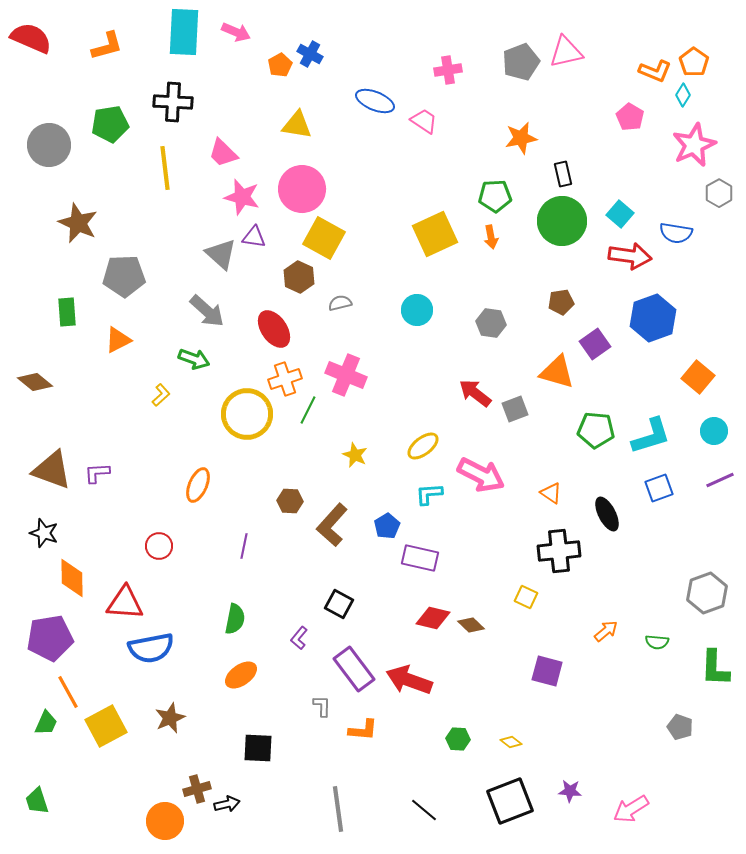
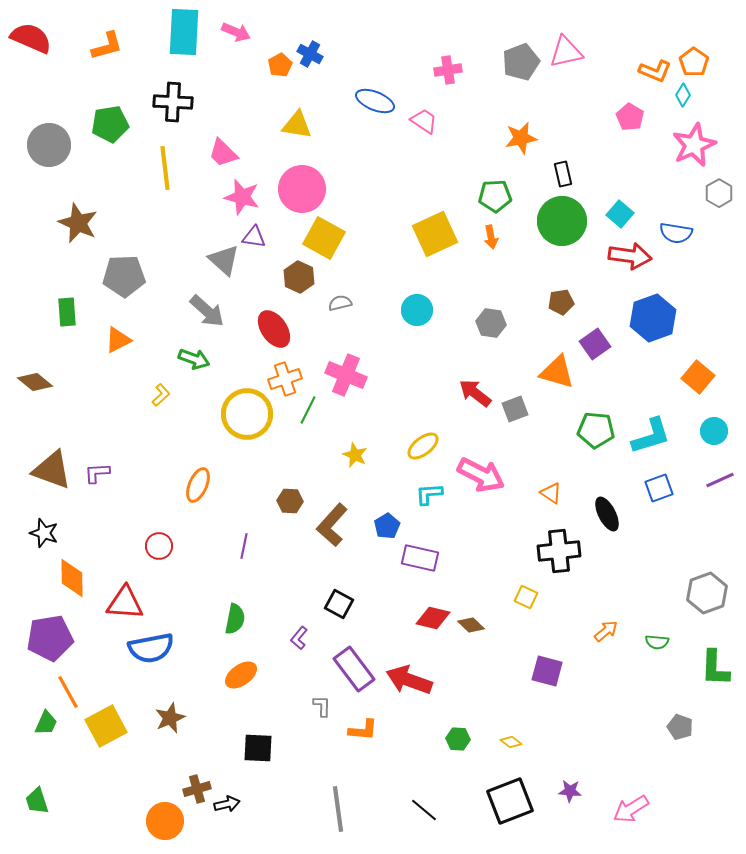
gray triangle at (221, 254): moved 3 px right, 6 px down
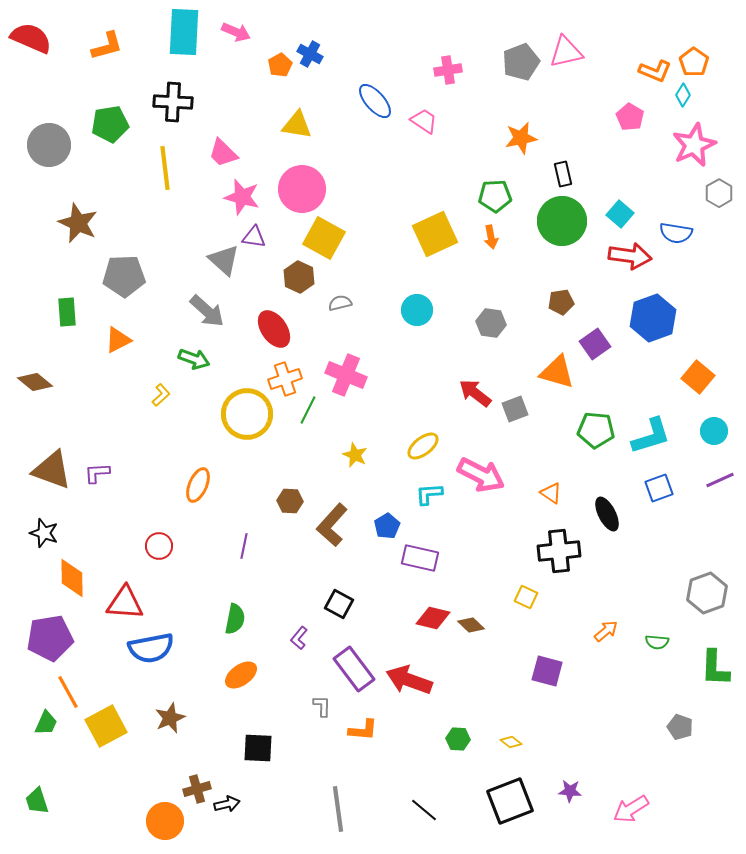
blue ellipse at (375, 101): rotated 27 degrees clockwise
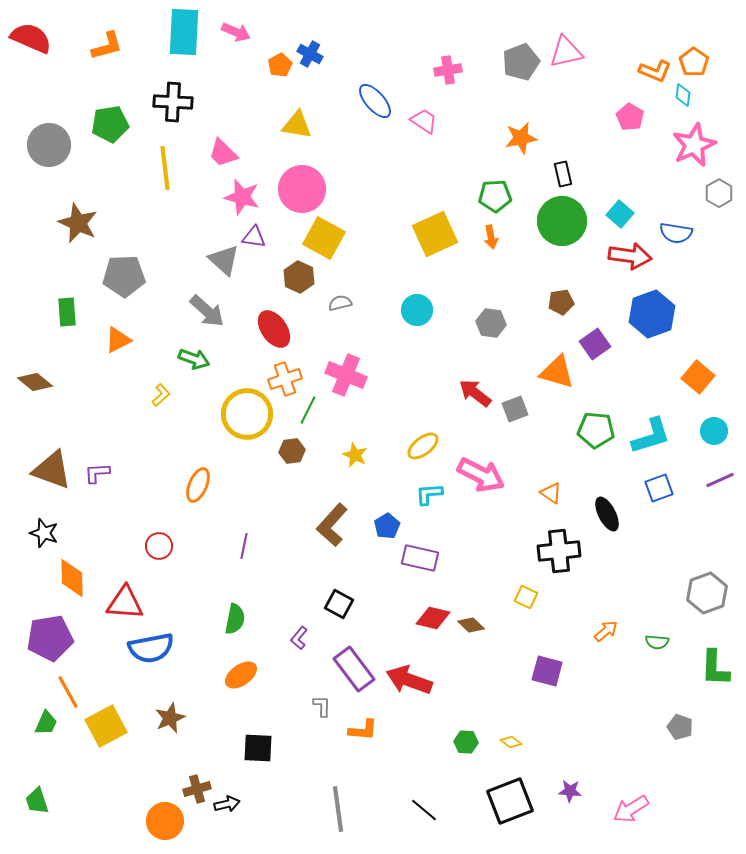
cyan diamond at (683, 95): rotated 25 degrees counterclockwise
blue hexagon at (653, 318): moved 1 px left, 4 px up
brown hexagon at (290, 501): moved 2 px right, 50 px up; rotated 10 degrees counterclockwise
green hexagon at (458, 739): moved 8 px right, 3 px down
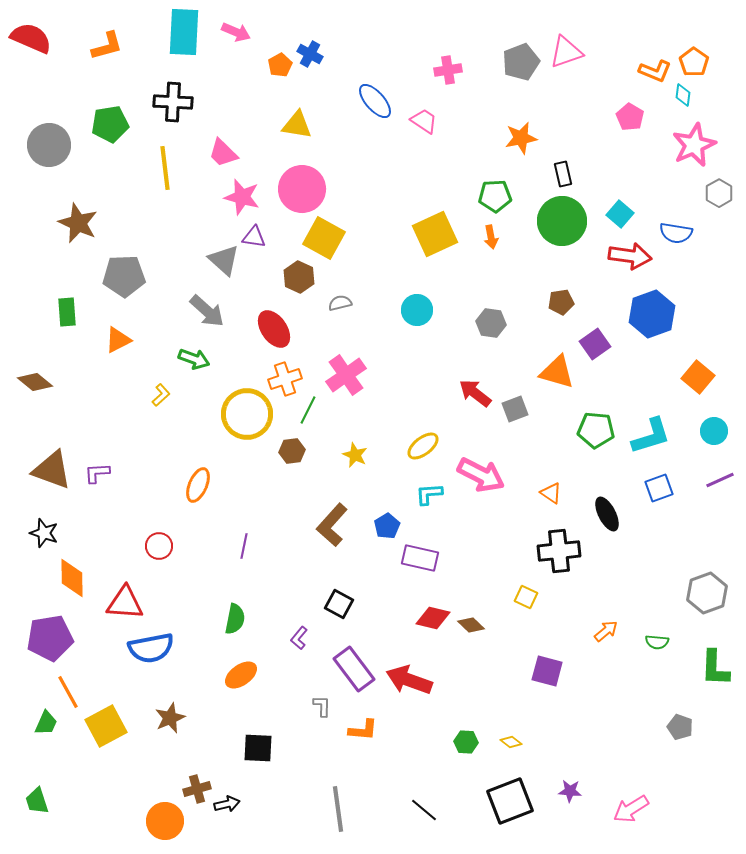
pink triangle at (566, 52): rotated 6 degrees counterclockwise
pink cross at (346, 375): rotated 33 degrees clockwise
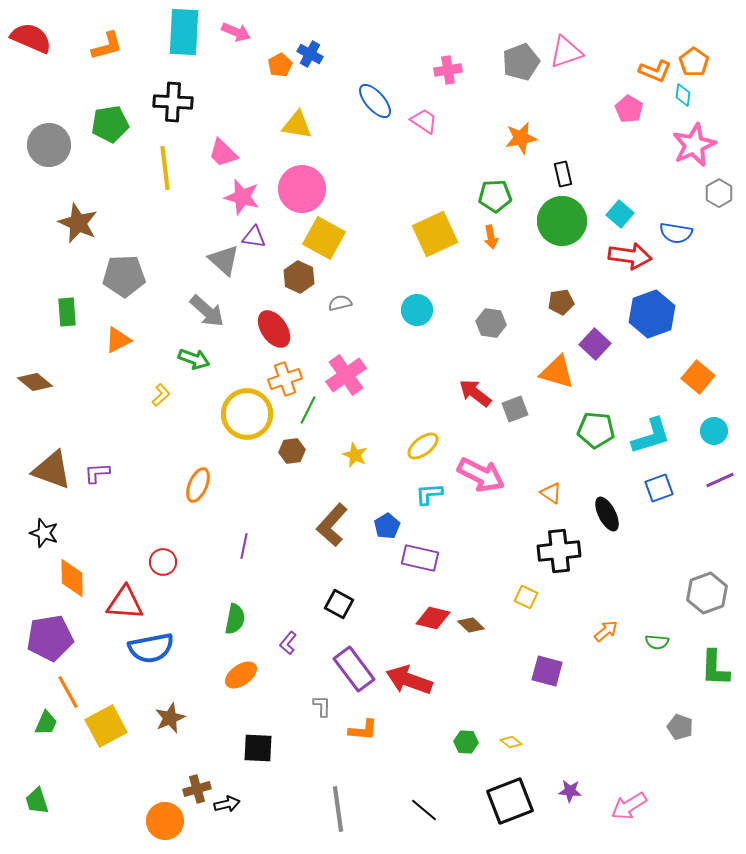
pink pentagon at (630, 117): moved 1 px left, 8 px up
purple square at (595, 344): rotated 12 degrees counterclockwise
red circle at (159, 546): moved 4 px right, 16 px down
purple L-shape at (299, 638): moved 11 px left, 5 px down
pink arrow at (631, 809): moved 2 px left, 3 px up
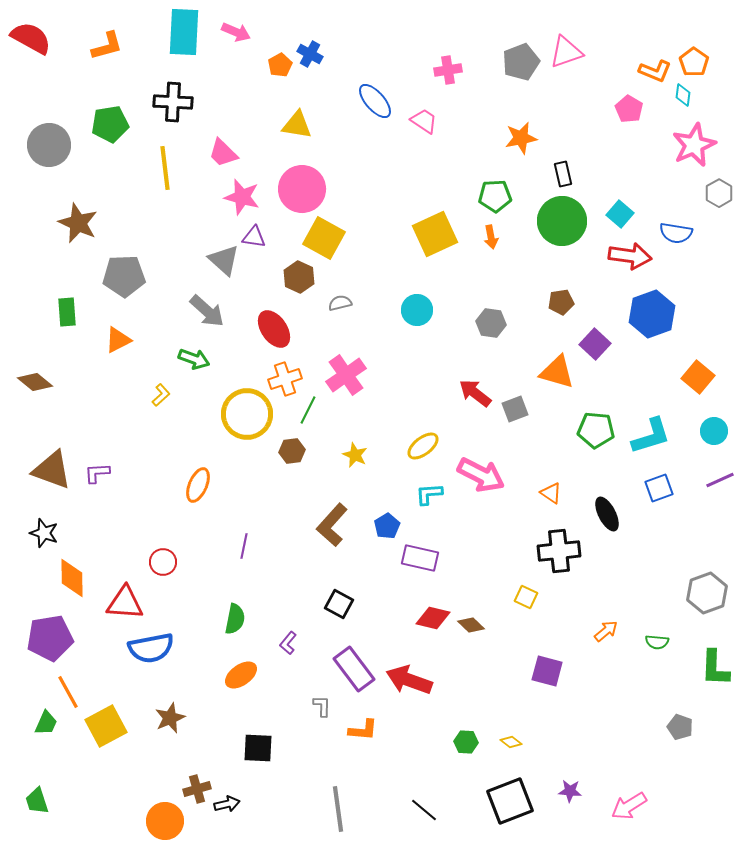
red semicircle at (31, 38): rotated 6 degrees clockwise
